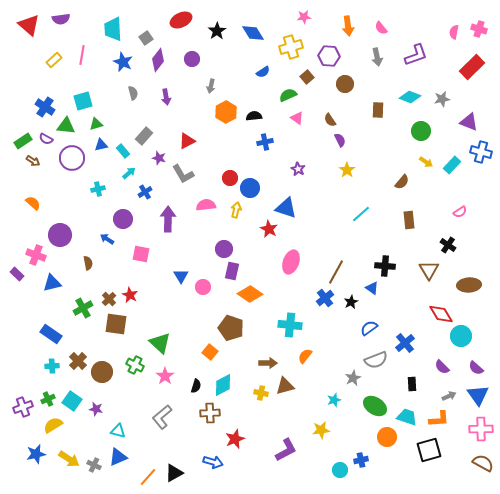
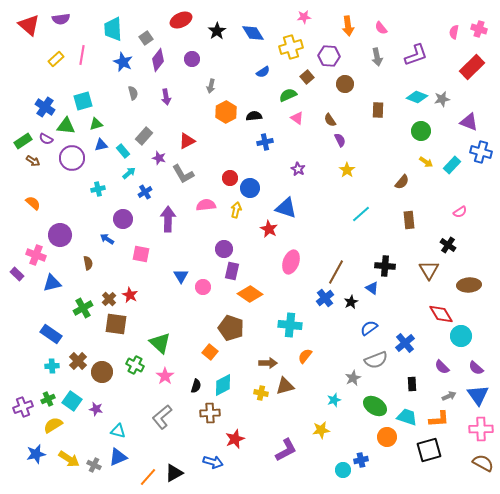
yellow rectangle at (54, 60): moved 2 px right, 1 px up
cyan diamond at (410, 97): moved 7 px right
cyan circle at (340, 470): moved 3 px right
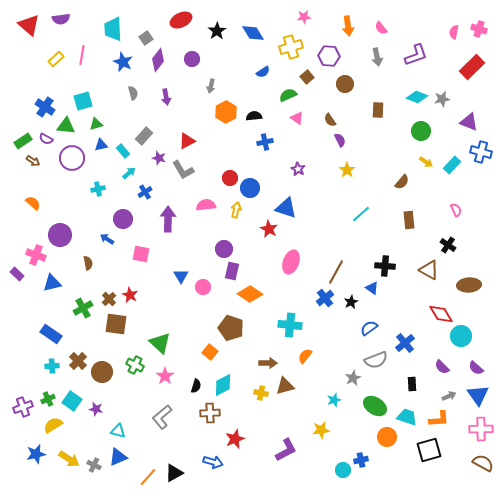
gray L-shape at (183, 174): moved 4 px up
pink semicircle at (460, 212): moved 4 px left, 2 px up; rotated 80 degrees counterclockwise
brown triangle at (429, 270): rotated 30 degrees counterclockwise
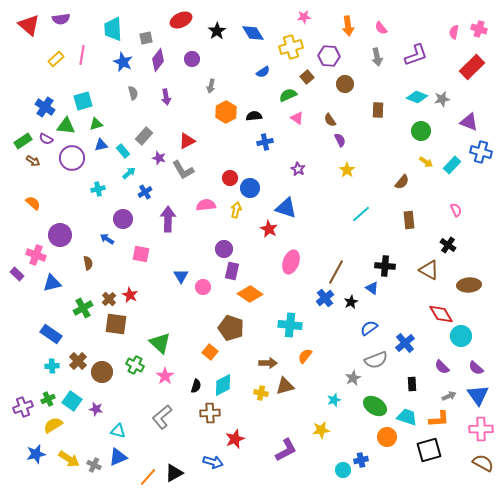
gray square at (146, 38): rotated 24 degrees clockwise
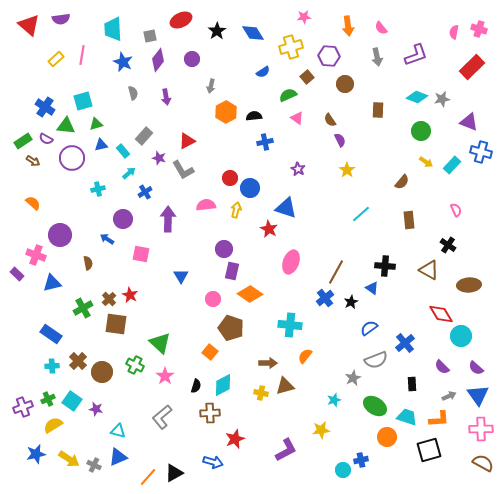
gray square at (146, 38): moved 4 px right, 2 px up
pink circle at (203, 287): moved 10 px right, 12 px down
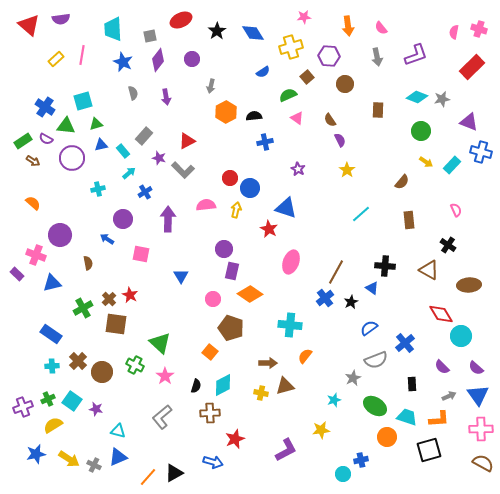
gray L-shape at (183, 170): rotated 15 degrees counterclockwise
cyan circle at (343, 470): moved 4 px down
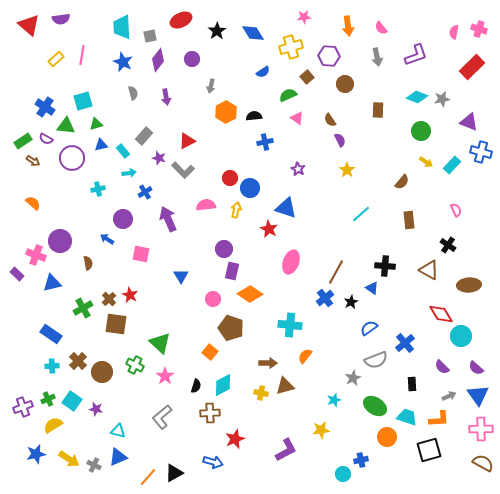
cyan trapezoid at (113, 29): moved 9 px right, 2 px up
cyan arrow at (129, 173): rotated 32 degrees clockwise
purple arrow at (168, 219): rotated 25 degrees counterclockwise
purple circle at (60, 235): moved 6 px down
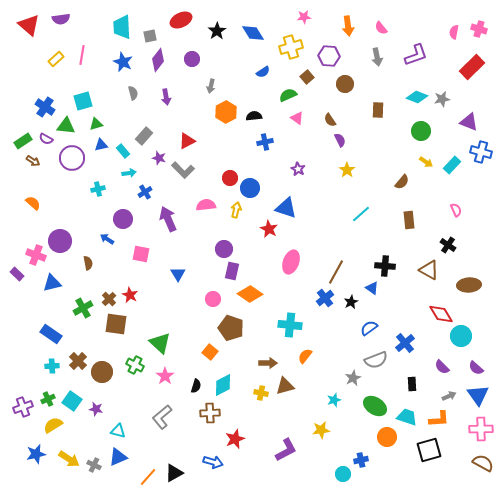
blue triangle at (181, 276): moved 3 px left, 2 px up
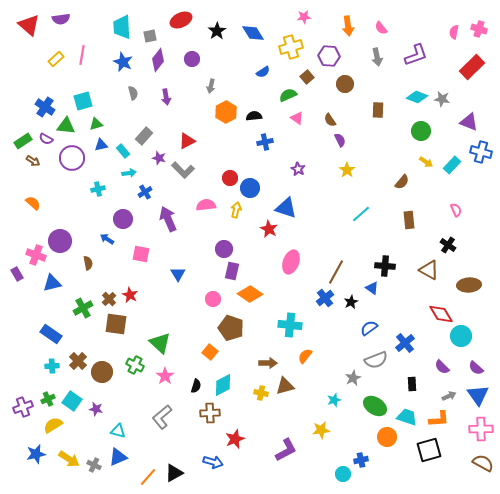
gray star at (442, 99): rotated 21 degrees clockwise
purple rectangle at (17, 274): rotated 16 degrees clockwise
